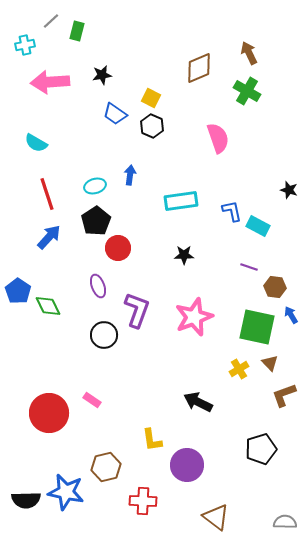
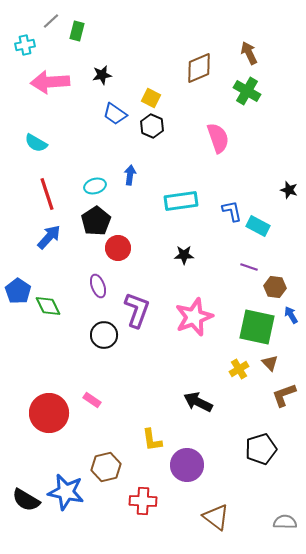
black semicircle at (26, 500): rotated 32 degrees clockwise
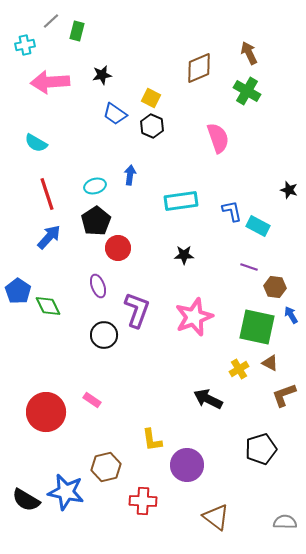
brown triangle at (270, 363): rotated 18 degrees counterclockwise
black arrow at (198, 402): moved 10 px right, 3 px up
red circle at (49, 413): moved 3 px left, 1 px up
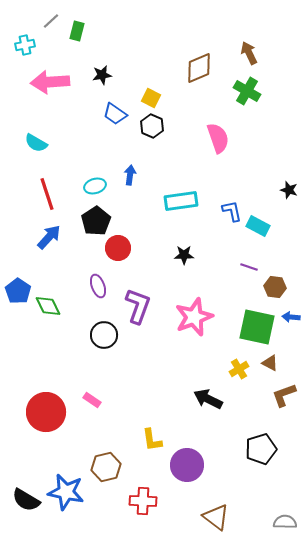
purple L-shape at (137, 310): moved 1 px right, 4 px up
blue arrow at (291, 315): moved 2 px down; rotated 54 degrees counterclockwise
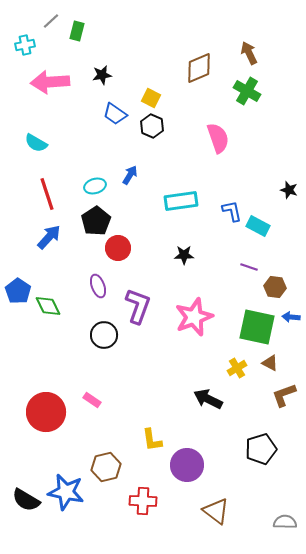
blue arrow at (130, 175): rotated 24 degrees clockwise
yellow cross at (239, 369): moved 2 px left, 1 px up
brown triangle at (216, 517): moved 6 px up
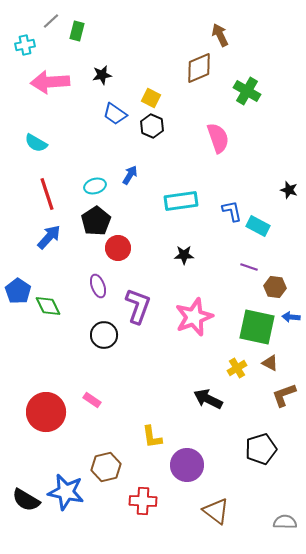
brown arrow at (249, 53): moved 29 px left, 18 px up
yellow L-shape at (152, 440): moved 3 px up
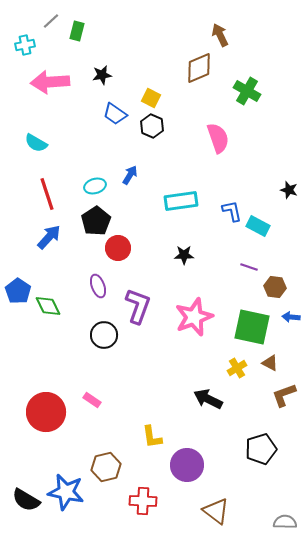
green square at (257, 327): moved 5 px left
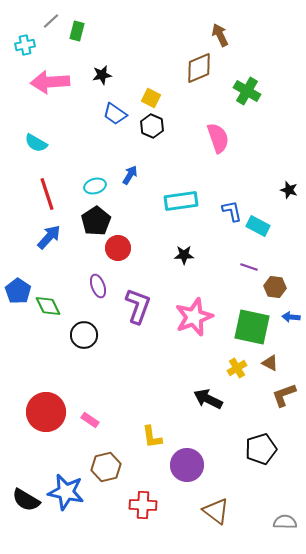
black circle at (104, 335): moved 20 px left
pink rectangle at (92, 400): moved 2 px left, 20 px down
red cross at (143, 501): moved 4 px down
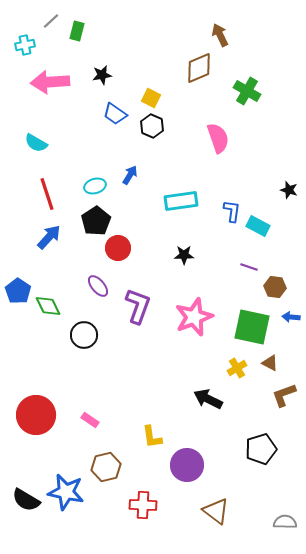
blue L-shape at (232, 211): rotated 20 degrees clockwise
purple ellipse at (98, 286): rotated 20 degrees counterclockwise
red circle at (46, 412): moved 10 px left, 3 px down
